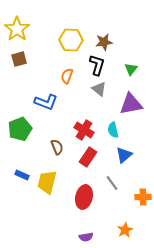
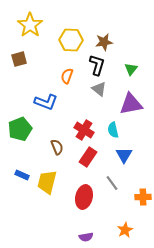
yellow star: moved 13 px right, 4 px up
blue triangle: rotated 18 degrees counterclockwise
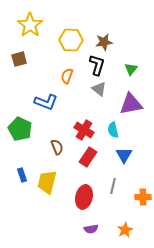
green pentagon: rotated 25 degrees counterclockwise
blue rectangle: rotated 48 degrees clockwise
gray line: moved 1 px right, 3 px down; rotated 49 degrees clockwise
purple semicircle: moved 5 px right, 8 px up
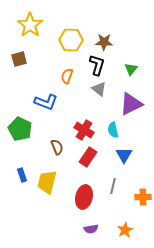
brown star: rotated 12 degrees clockwise
purple triangle: rotated 15 degrees counterclockwise
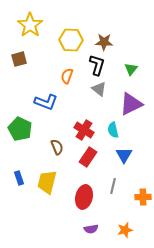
blue rectangle: moved 3 px left, 3 px down
orange star: rotated 14 degrees clockwise
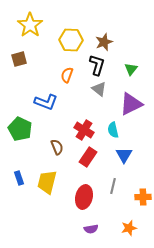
brown star: rotated 24 degrees counterclockwise
orange semicircle: moved 1 px up
orange star: moved 4 px right, 2 px up
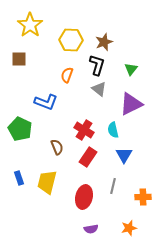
brown square: rotated 14 degrees clockwise
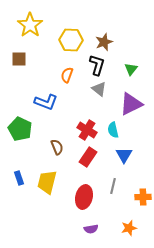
red cross: moved 3 px right
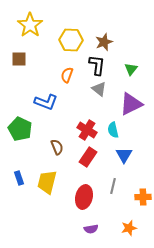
black L-shape: rotated 10 degrees counterclockwise
